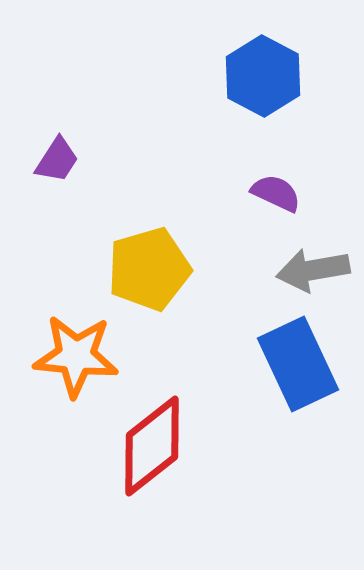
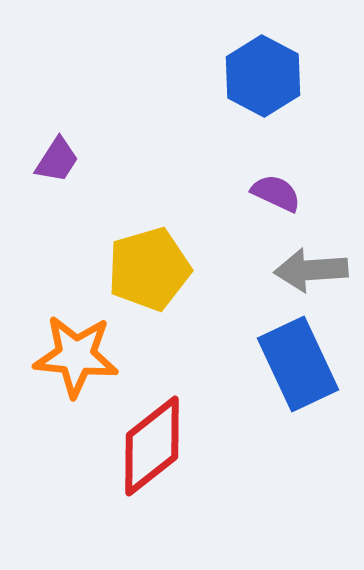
gray arrow: moved 2 px left; rotated 6 degrees clockwise
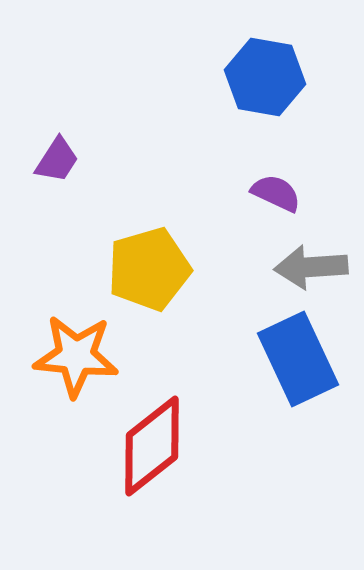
blue hexagon: moved 2 px right, 1 px down; rotated 18 degrees counterclockwise
gray arrow: moved 3 px up
blue rectangle: moved 5 px up
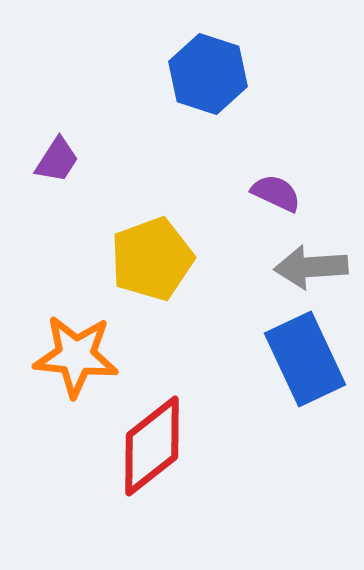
blue hexagon: moved 57 px left, 3 px up; rotated 8 degrees clockwise
yellow pentagon: moved 3 px right, 10 px up; rotated 4 degrees counterclockwise
blue rectangle: moved 7 px right
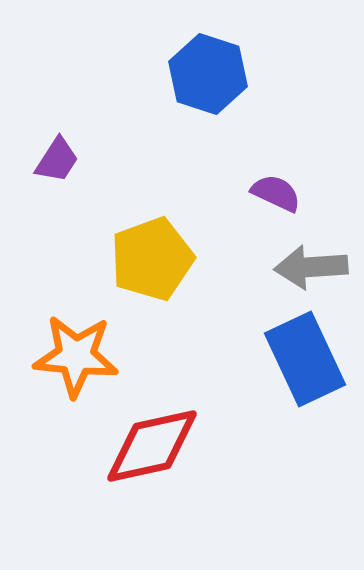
red diamond: rotated 26 degrees clockwise
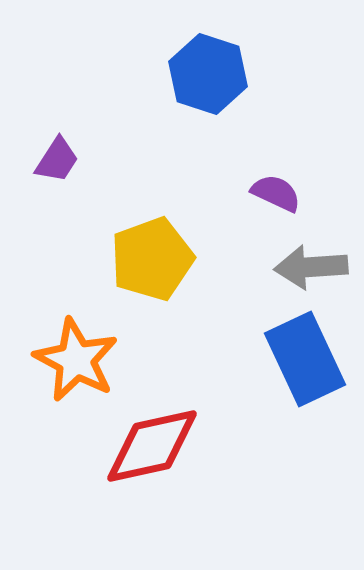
orange star: moved 4 px down; rotated 22 degrees clockwise
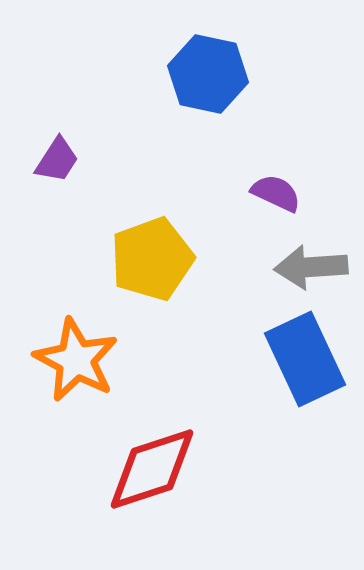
blue hexagon: rotated 6 degrees counterclockwise
red diamond: moved 23 px down; rotated 6 degrees counterclockwise
